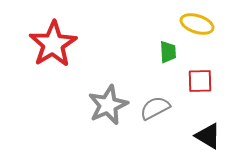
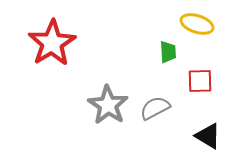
red star: moved 1 px left, 1 px up
gray star: rotated 15 degrees counterclockwise
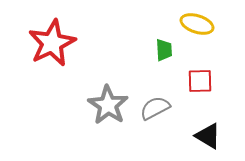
red star: rotated 6 degrees clockwise
green trapezoid: moved 4 px left, 2 px up
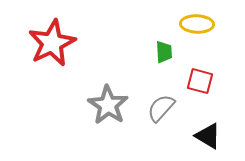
yellow ellipse: rotated 16 degrees counterclockwise
green trapezoid: moved 2 px down
red square: rotated 16 degrees clockwise
gray semicircle: moved 6 px right; rotated 20 degrees counterclockwise
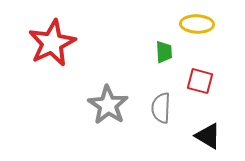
gray semicircle: rotated 40 degrees counterclockwise
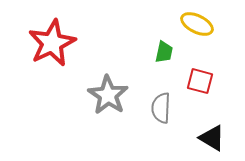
yellow ellipse: rotated 24 degrees clockwise
green trapezoid: rotated 15 degrees clockwise
gray star: moved 10 px up
black triangle: moved 4 px right, 2 px down
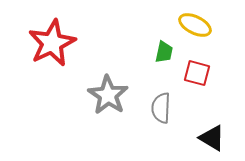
yellow ellipse: moved 2 px left, 1 px down
red square: moved 3 px left, 8 px up
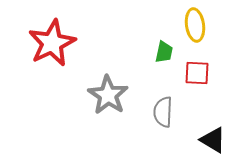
yellow ellipse: rotated 56 degrees clockwise
red square: rotated 12 degrees counterclockwise
gray semicircle: moved 2 px right, 4 px down
black triangle: moved 1 px right, 2 px down
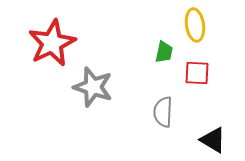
gray star: moved 15 px left, 8 px up; rotated 15 degrees counterclockwise
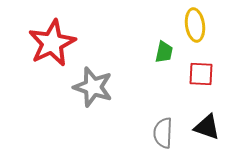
red square: moved 4 px right, 1 px down
gray semicircle: moved 21 px down
black triangle: moved 6 px left, 13 px up; rotated 12 degrees counterclockwise
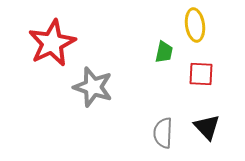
black triangle: rotated 28 degrees clockwise
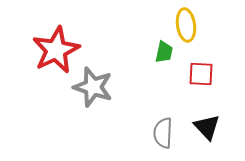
yellow ellipse: moved 9 px left
red star: moved 4 px right, 7 px down
